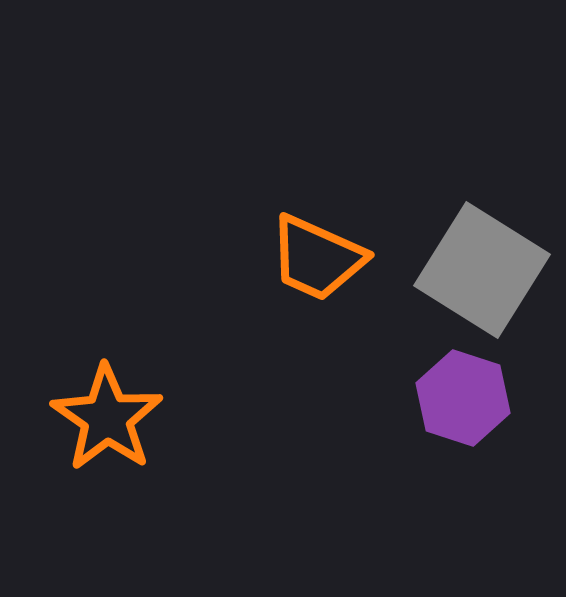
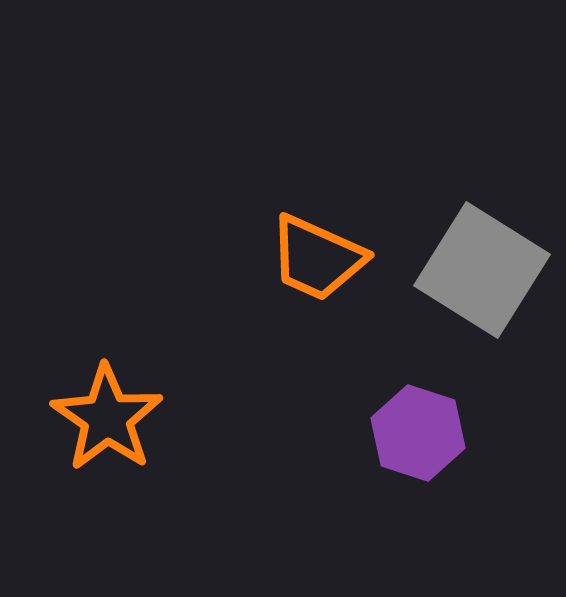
purple hexagon: moved 45 px left, 35 px down
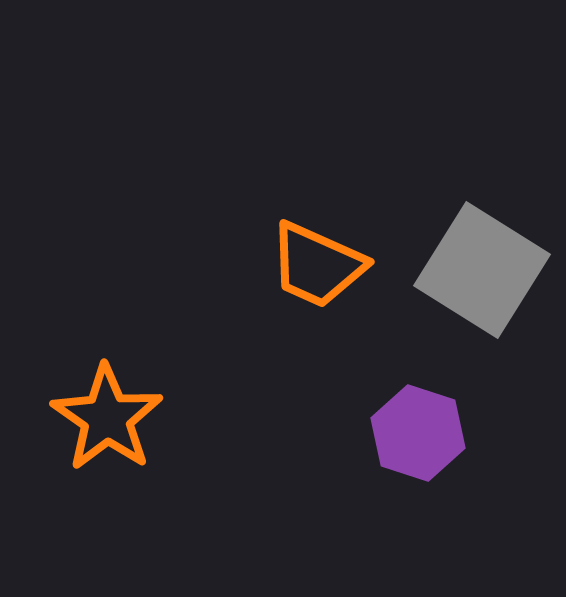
orange trapezoid: moved 7 px down
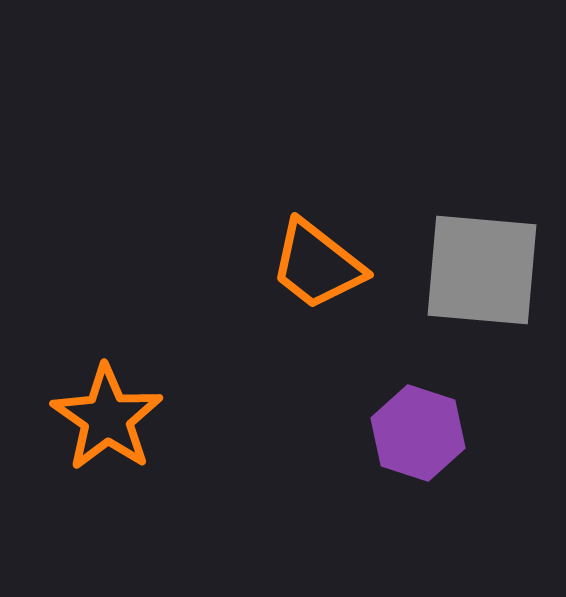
orange trapezoid: rotated 14 degrees clockwise
gray square: rotated 27 degrees counterclockwise
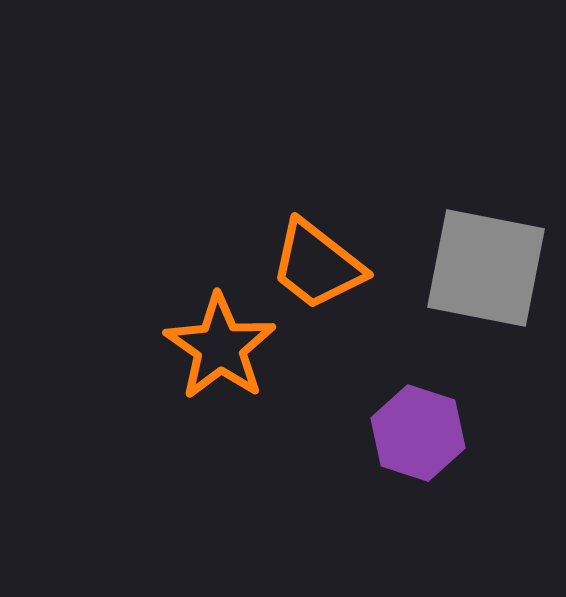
gray square: moved 4 px right, 2 px up; rotated 6 degrees clockwise
orange star: moved 113 px right, 71 px up
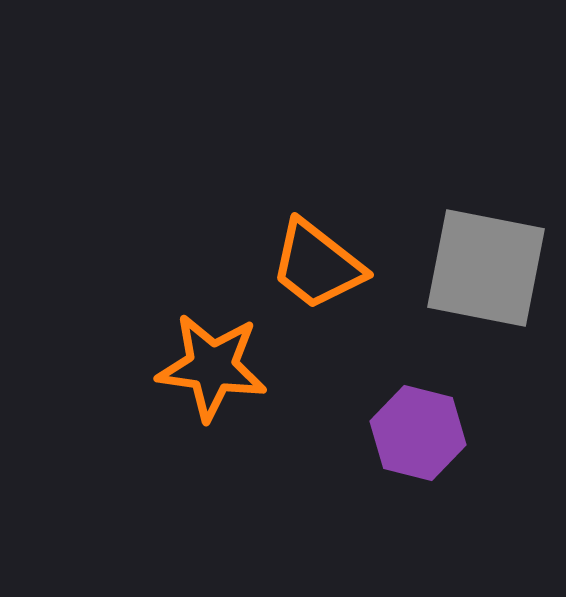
orange star: moved 8 px left, 20 px down; rotated 27 degrees counterclockwise
purple hexagon: rotated 4 degrees counterclockwise
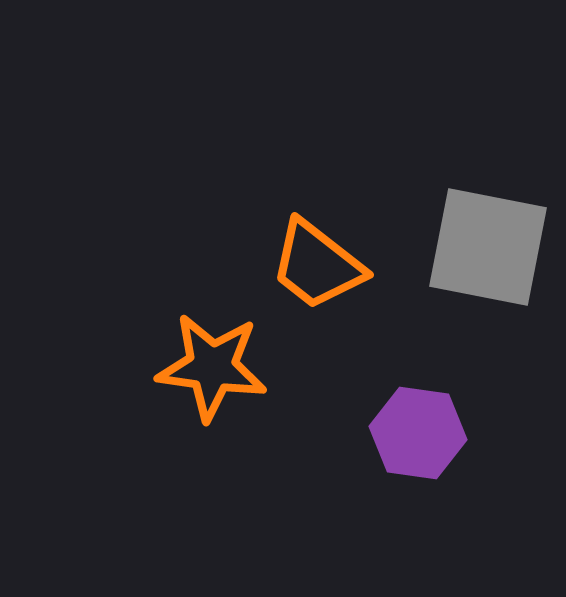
gray square: moved 2 px right, 21 px up
purple hexagon: rotated 6 degrees counterclockwise
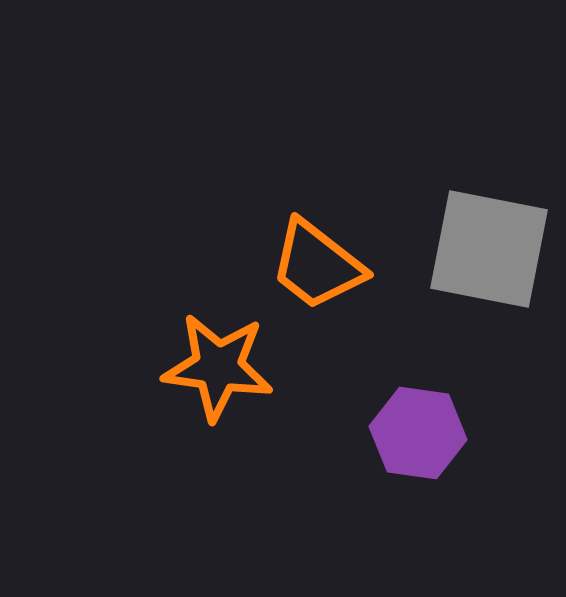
gray square: moved 1 px right, 2 px down
orange star: moved 6 px right
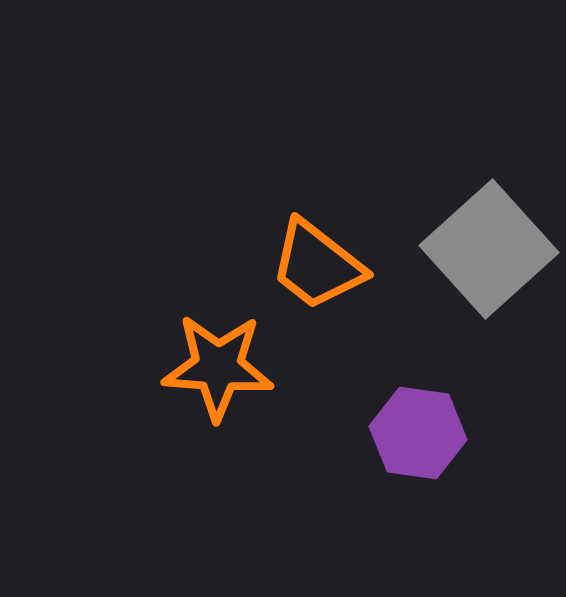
gray square: rotated 37 degrees clockwise
orange star: rotated 4 degrees counterclockwise
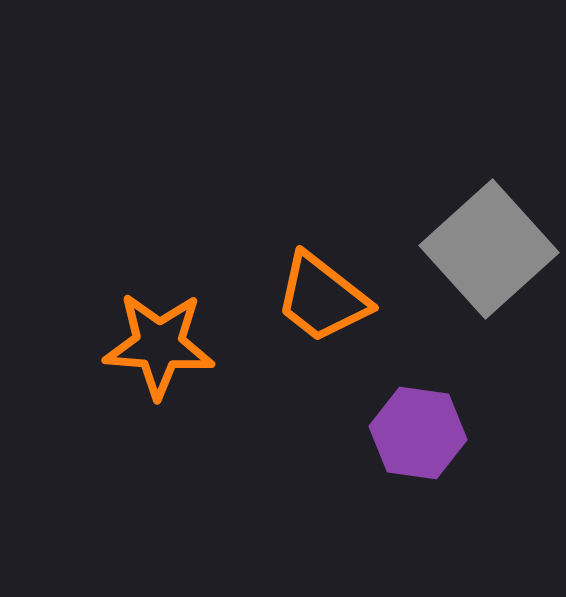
orange trapezoid: moved 5 px right, 33 px down
orange star: moved 59 px left, 22 px up
